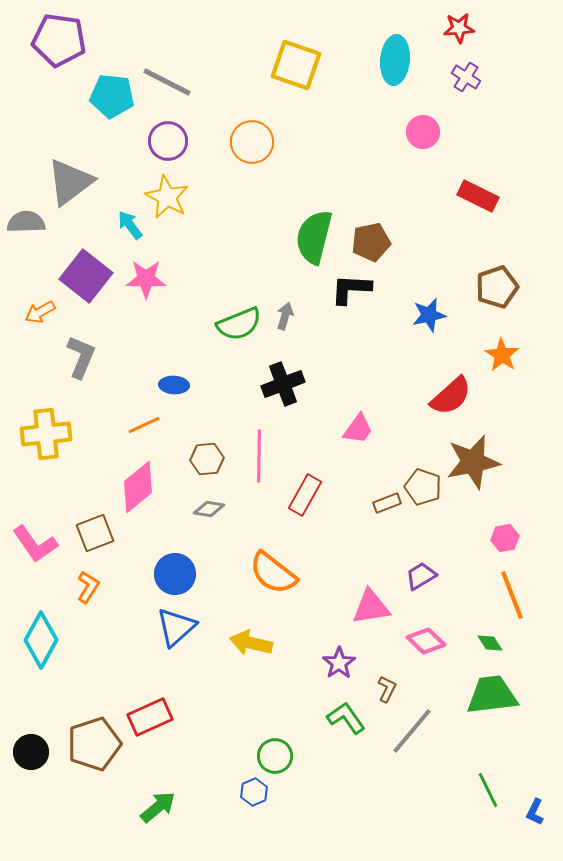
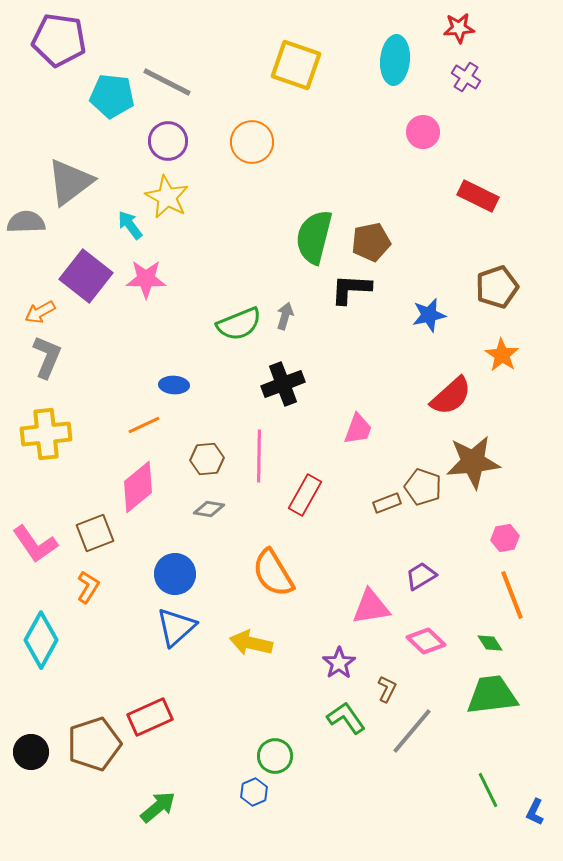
gray L-shape at (81, 357): moved 34 px left
pink trapezoid at (358, 429): rotated 16 degrees counterclockwise
brown star at (473, 462): rotated 6 degrees clockwise
orange semicircle at (273, 573): rotated 21 degrees clockwise
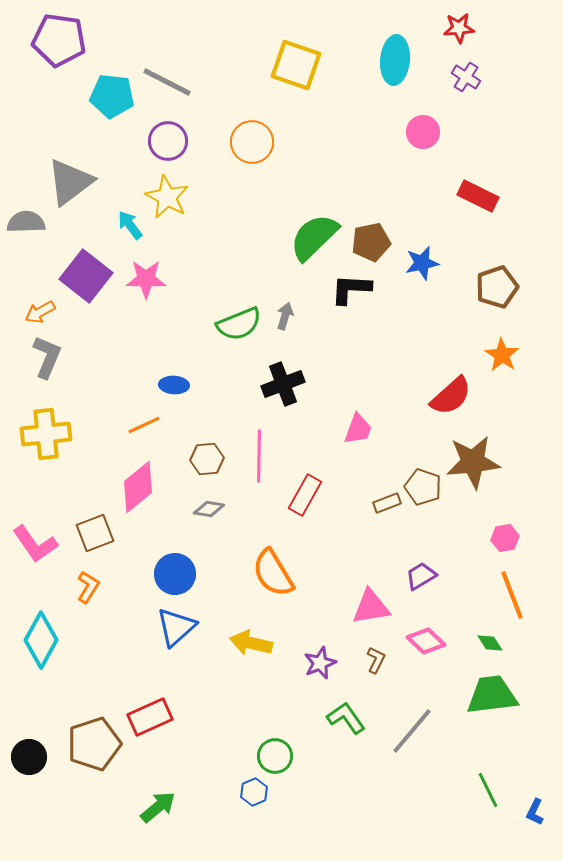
green semicircle at (314, 237): rotated 32 degrees clockwise
blue star at (429, 315): moved 7 px left, 52 px up
purple star at (339, 663): moved 19 px left; rotated 12 degrees clockwise
brown L-shape at (387, 689): moved 11 px left, 29 px up
black circle at (31, 752): moved 2 px left, 5 px down
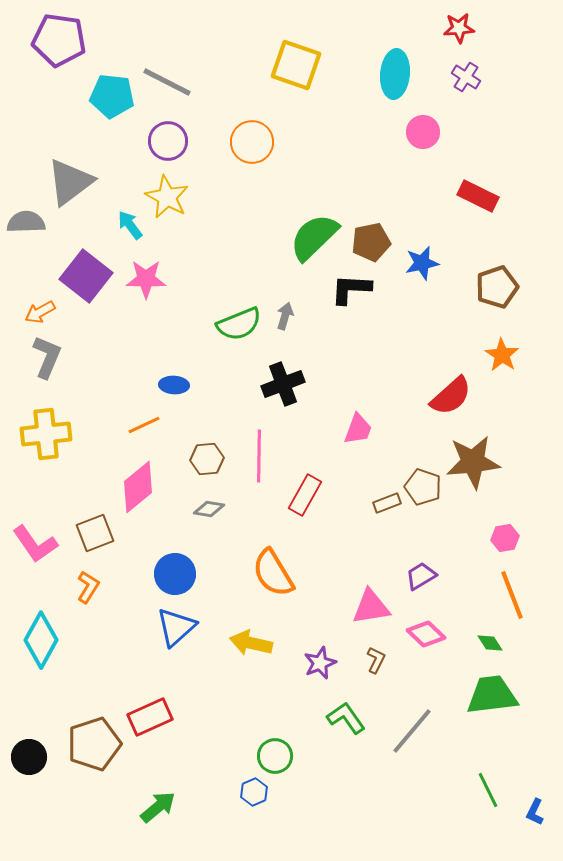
cyan ellipse at (395, 60): moved 14 px down
pink diamond at (426, 641): moved 7 px up
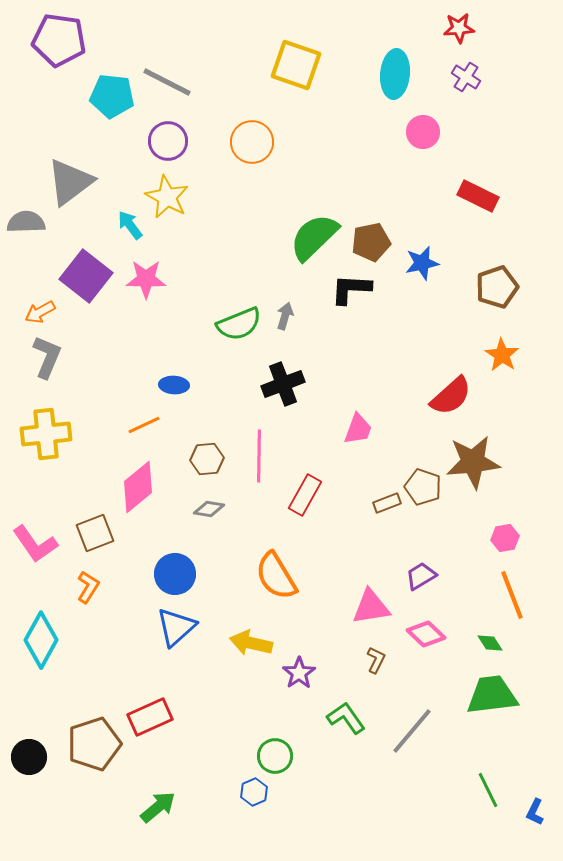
orange semicircle at (273, 573): moved 3 px right, 3 px down
purple star at (320, 663): moved 21 px left, 10 px down; rotated 12 degrees counterclockwise
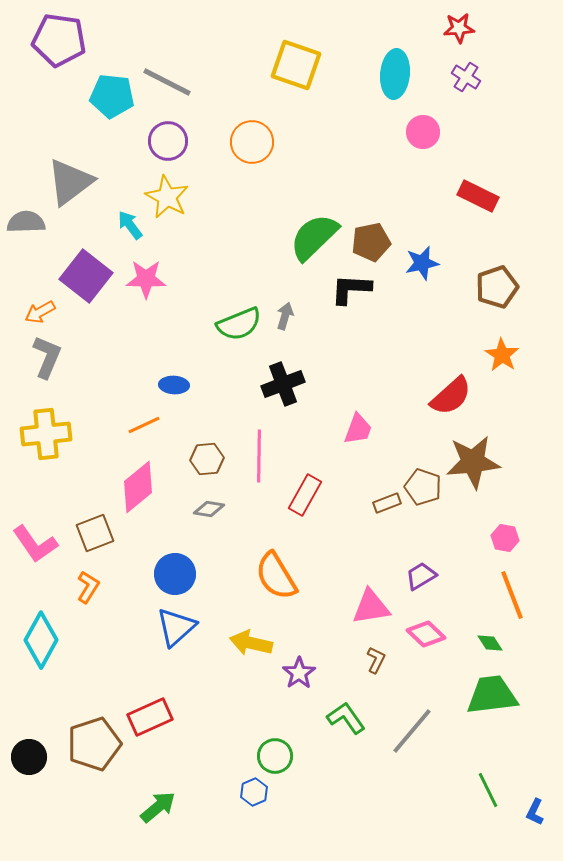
pink hexagon at (505, 538): rotated 20 degrees clockwise
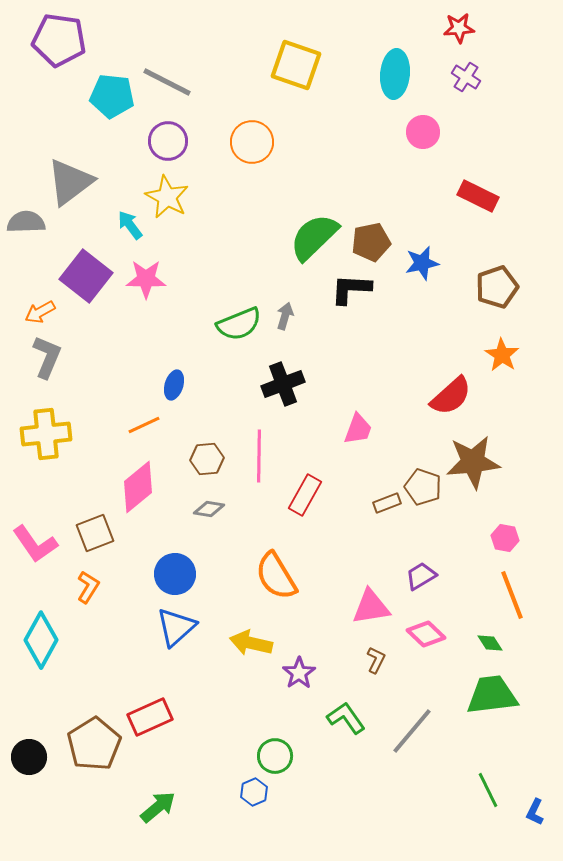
blue ellipse at (174, 385): rotated 76 degrees counterclockwise
brown pentagon at (94, 744): rotated 14 degrees counterclockwise
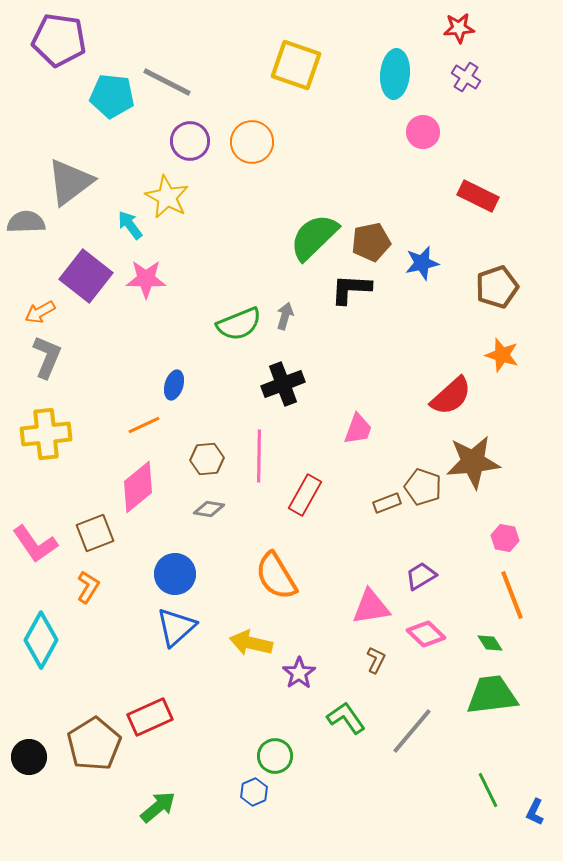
purple circle at (168, 141): moved 22 px right
orange star at (502, 355): rotated 16 degrees counterclockwise
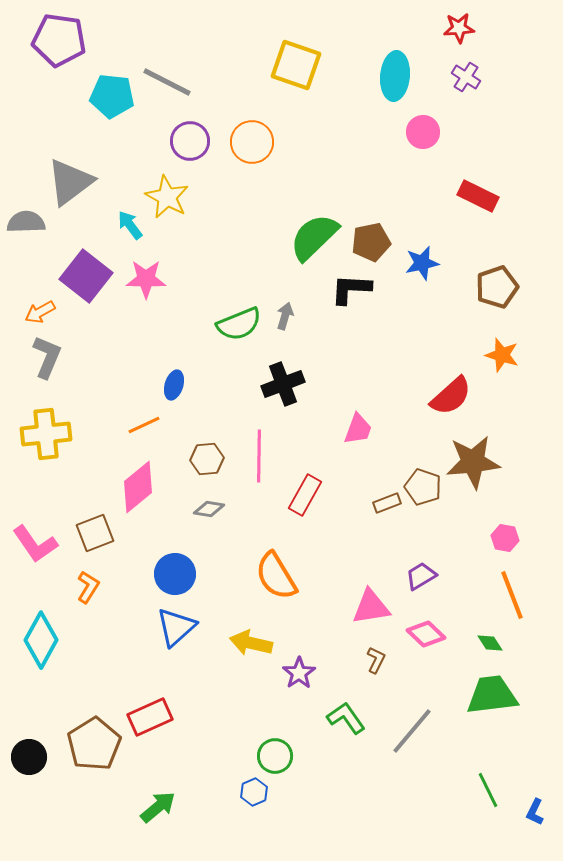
cyan ellipse at (395, 74): moved 2 px down
